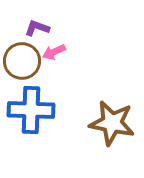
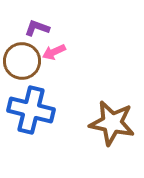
blue cross: rotated 12 degrees clockwise
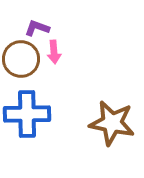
pink arrow: rotated 70 degrees counterclockwise
brown circle: moved 1 px left, 2 px up
blue cross: moved 4 px left, 4 px down; rotated 15 degrees counterclockwise
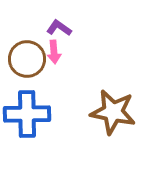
purple L-shape: moved 22 px right; rotated 15 degrees clockwise
brown circle: moved 6 px right
brown star: moved 1 px right, 11 px up
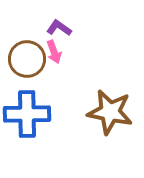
pink arrow: rotated 15 degrees counterclockwise
brown star: moved 3 px left
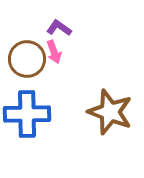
brown star: rotated 9 degrees clockwise
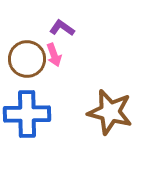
purple L-shape: moved 3 px right
pink arrow: moved 3 px down
brown star: rotated 6 degrees counterclockwise
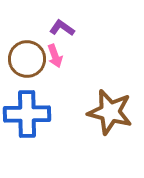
pink arrow: moved 1 px right, 1 px down
